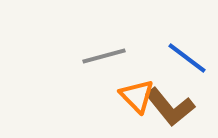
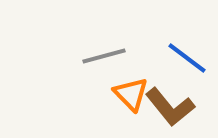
orange triangle: moved 6 px left, 2 px up
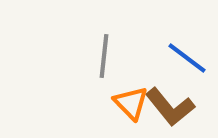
gray line: rotated 69 degrees counterclockwise
orange triangle: moved 9 px down
